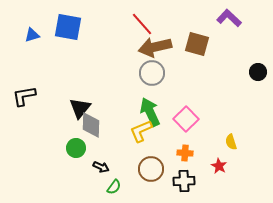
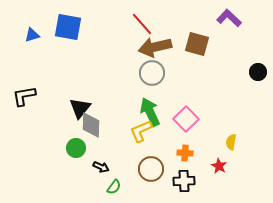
yellow semicircle: rotated 28 degrees clockwise
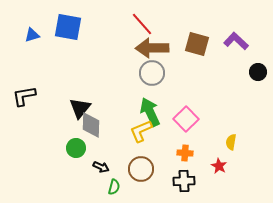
purple L-shape: moved 7 px right, 23 px down
brown arrow: moved 3 px left, 1 px down; rotated 12 degrees clockwise
brown circle: moved 10 px left
green semicircle: rotated 21 degrees counterclockwise
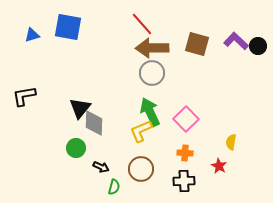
black circle: moved 26 px up
gray diamond: moved 3 px right, 2 px up
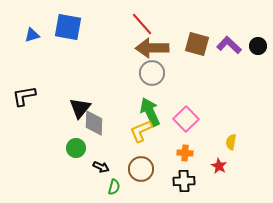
purple L-shape: moved 7 px left, 4 px down
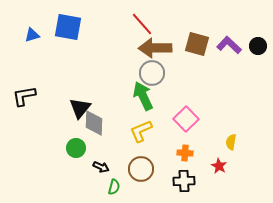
brown arrow: moved 3 px right
green arrow: moved 7 px left, 16 px up
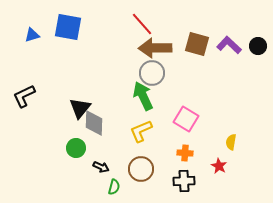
black L-shape: rotated 15 degrees counterclockwise
pink square: rotated 15 degrees counterclockwise
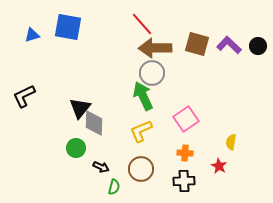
pink square: rotated 25 degrees clockwise
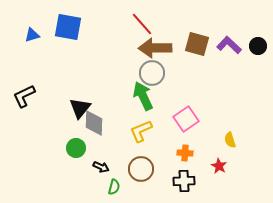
yellow semicircle: moved 1 px left, 2 px up; rotated 28 degrees counterclockwise
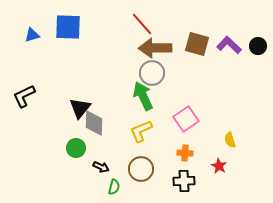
blue square: rotated 8 degrees counterclockwise
